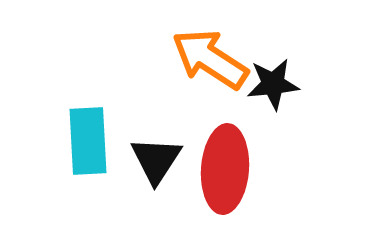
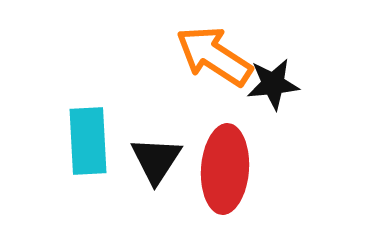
orange arrow: moved 4 px right, 3 px up
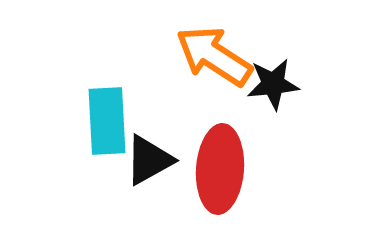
cyan rectangle: moved 19 px right, 20 px up
black triangle: moved 7 px left; rotated 28 degrees clockwise
red ellipse: moved 5 px left
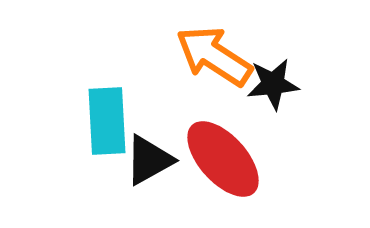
red ellipse: moved 3 px right, 10 px up; rotated 46 degrees counterclockwise
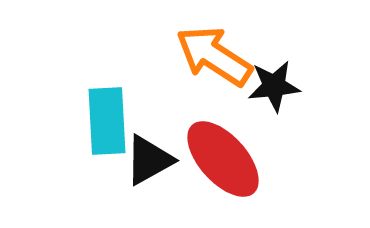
black star: moved 1 px right, 2 px down
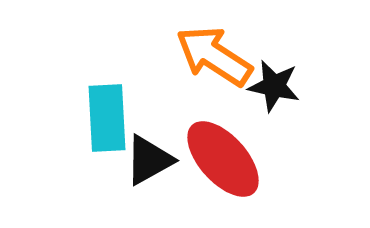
black star: rotated 18 degrees clockwise
cyan rectangle: moved 3 px up
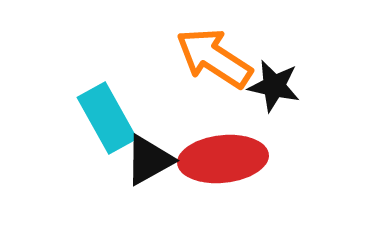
orange arrow: moved 2 px down
cyan rectangle: rotated 26 degrees counterclockwise
red ellipse: rotated 54 degrees counterclockwise
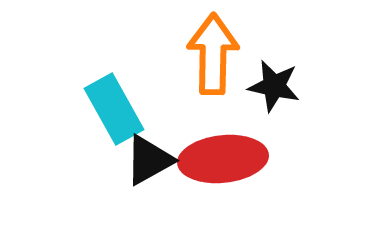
orange arrow: moved 1 px left, 4 px up; rotated 58 degrees clockwise
cyan rectangle: moved 7 px right, 9 px up
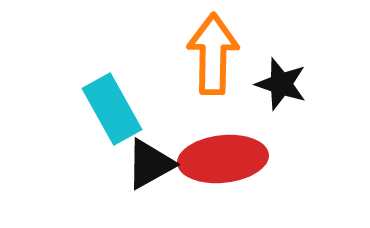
black star: moved 7 px right, 2 px up; rotated 6 degrees clockwise
cyan rectangle: moved 2 px left
black triangle: moved 1 px right, 4 px down
